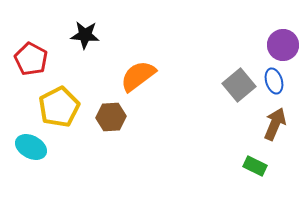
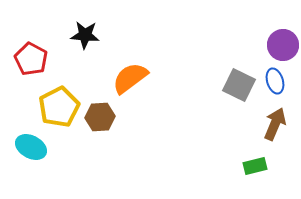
orange semicircle: moved 8 px left, 2 px down
blue ellipse: moved 1 px right
gray square: rotated 24 degrees counterclockwise
brown hexagon: moved 11 px left
green rectangle: rotated 40 degrees counterclockwise
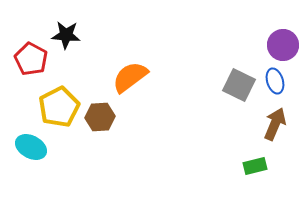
black star: moved 19 px left
orange semicircle: moved 1 px up
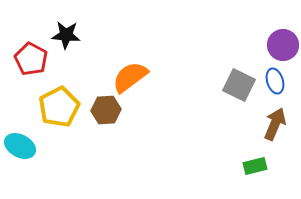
brown hexagon: moved 6 px right, 7 px up
cyan ellipse: moved 11 px left, 1 px up
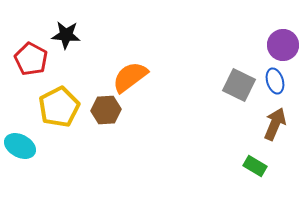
green rectangle: rotated 45 degrees clockwise
